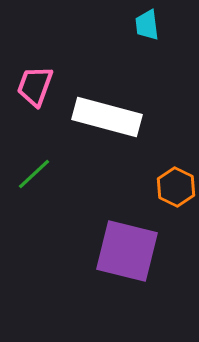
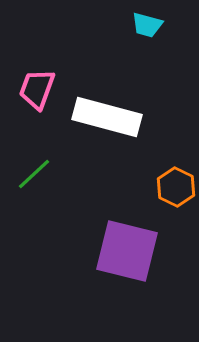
cyan trapezoid: rotated 68 degrees counterclockwise
pink trapezoid: moved 2 px right, 3 px down
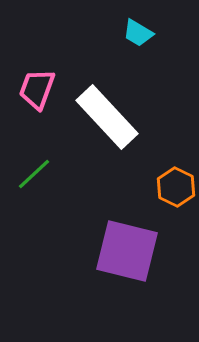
cyan trapezoid: moved 9 px left, 8 px down; rotated 16 degrees clockwise
white rectangle: rotated 32 degrees clockwise
